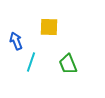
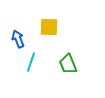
blue arrow: moved 2 px right, 2 px up
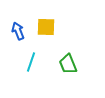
yellow square: moved 3 px left
blue arrow: moved 8 px up
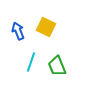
yellow square: rotated 24 degrees clockwise
green trapezoid: moved 11 px left, 2 px down
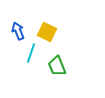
yellow square: moved 1 px right, 5 px down
cyan line: moved 9 px up
